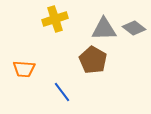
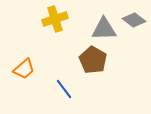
gray diamond: moved 8 px up
orange trapezoid: rotated 45 degrees counterclockwise
blue line: moved 2 px right, 3 px up
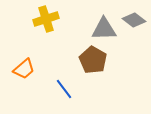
yellow cross: moved 9 px left
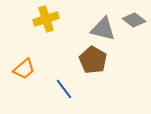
gray triangle: moved 1 px left; rotated 16 degrees clockwise
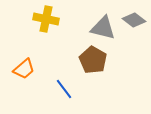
yellow cross: rotated 30 degrees clockwise
gray triangle: moved 1 px up
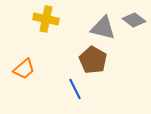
blue line: moved 11 px right; rotated 10 degrees clockwise
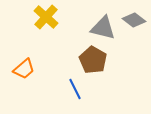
yellow cross: moved 2 px up; rotated 30 degrees clockwise
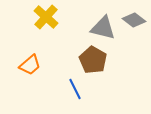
orange trapezoid: moved 6 px right, 4 px up
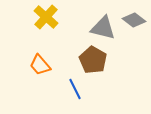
orange trapezoid: moved 10 px right; rotated 90 degrees clockwise
